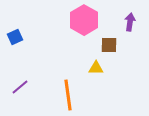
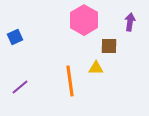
brown square: moved 1 px down
orange line: moved 2 px right, 14 px up
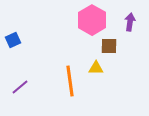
pink hexagon: moved 8 px right
blue square: moved 2 px left, 3 px down
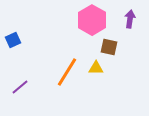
purple arrow: moved 3 px up
brown square: moved 1 px down; rotated 12 degrees clockwise
orange line: moved 3 px left, 9 px up; rotated 40 degrees clockwise
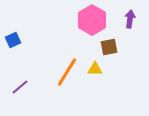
brown square: rotated 24 degrees counterclockwise
yellow triangle: moved 1 px left, 1 px down
